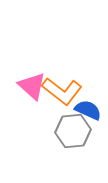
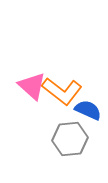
gray hexagon: moved 3 px left, 8 px down
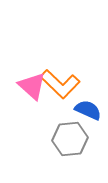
orange L-shape: moved 2 px left, 7 px up; rotated 6 degrees clockwise
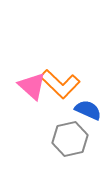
gray hexagon: rotated 8 degrees counterclockwise
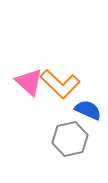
pink triangle: moved 3 px left, 4 px up
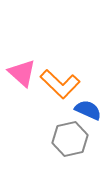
pink triangle: moved 7 px left, 9 px up
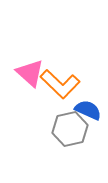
pink triangle: moved 8 px right
gray hexagon: moved 10 px up
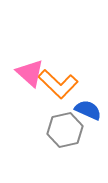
orange L-shape: moved 2 px left
gray hexagon: moved 5 px left, 1 px down
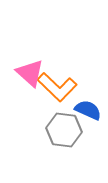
orange L-shape: moved 1 px left, 3 px down
gray hexagon: moved 1 px left; rotated 20 degrees clockwise
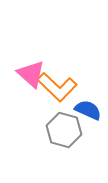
pink triangle: moved 1 px right, 1 px down
gray hexagon: rotated 8 degrees clockwise
